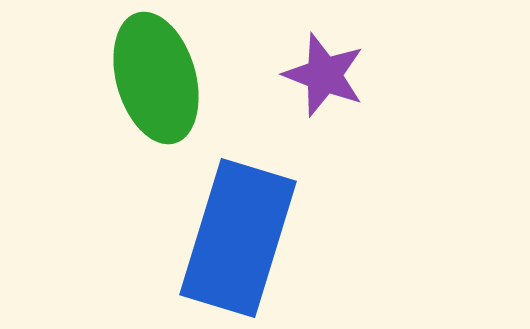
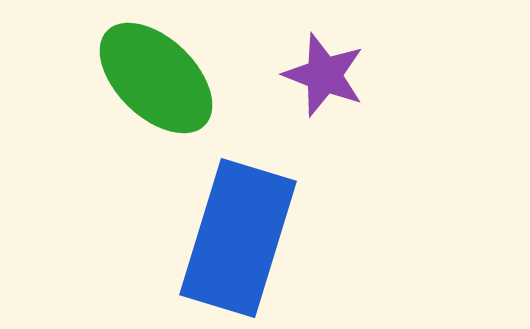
green ellipse: rotated 30 degrees counterclockwise
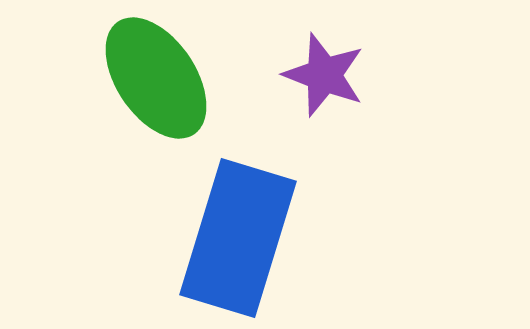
green ellipse: rotated 12 degrees clockwise
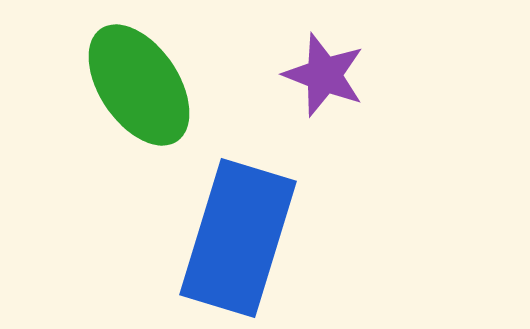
green ellipse: moved 17 px left, 7 px down
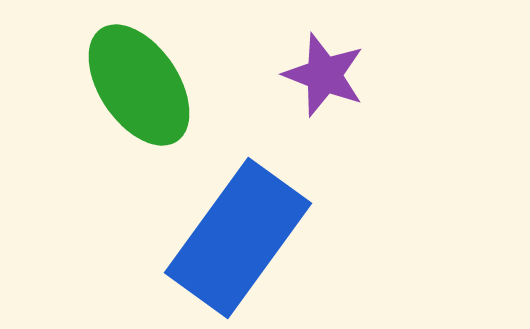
blue rectangle: rotated 19 degrees clockwise
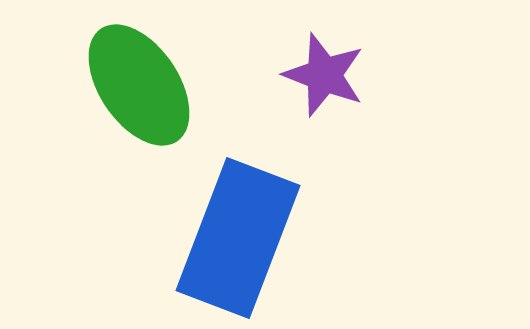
blue rectangle: rotated 15 degrees counterclockwise
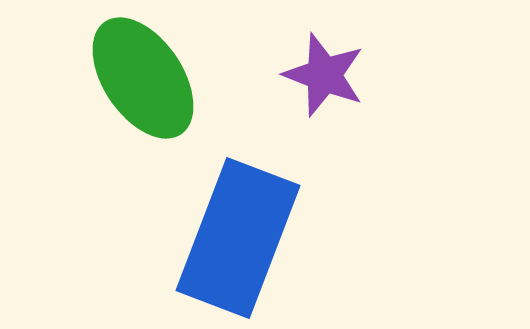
green ellipse: moved 4 px right, 7 px up
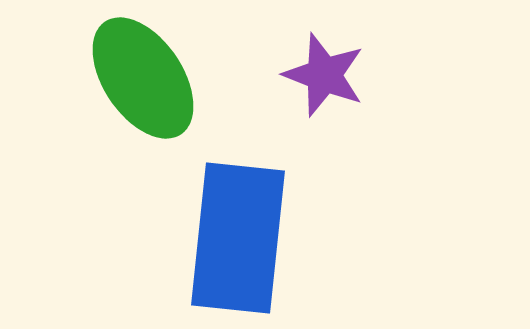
blue rectangle: rotated 15 degrees counterclockwise
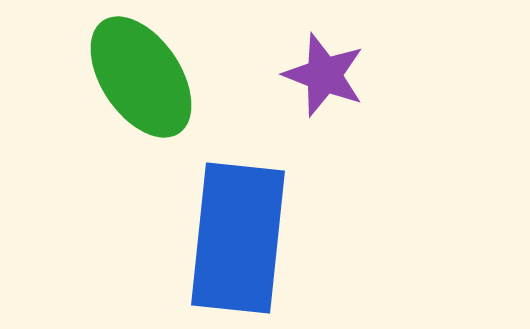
green ellipse: moved 2 px left, 1 px up
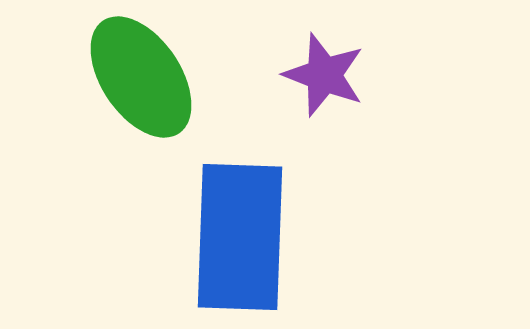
blue rectangle: moved 2 px right, 1 px up; rotated 4 degrees counterclockwise
